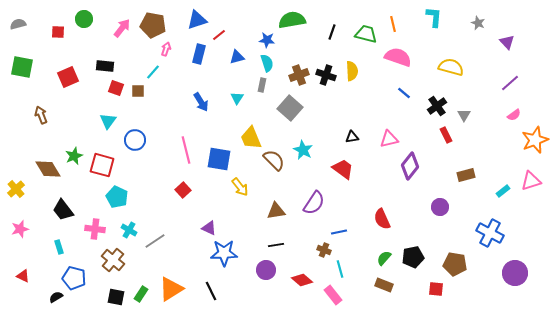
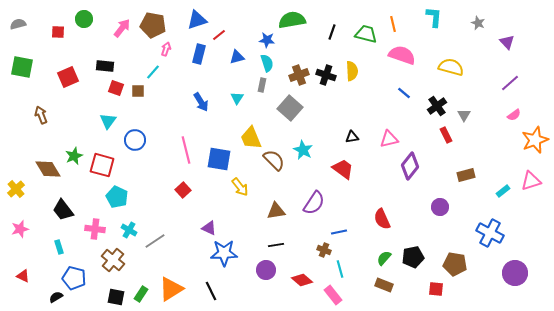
pink semicircle at (398, 57): moved 4 px right, 2 px up
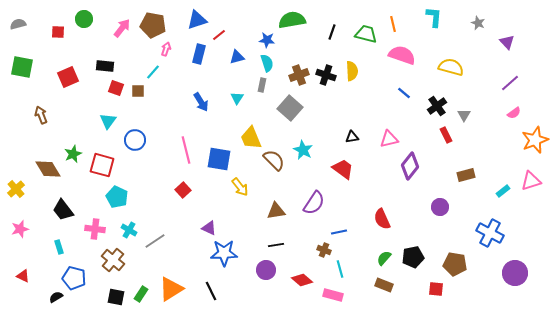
pink semicircle at (514, 115): moved 2 px up
green star at (74, 156): moved 1 px left, 2 px up
pink rectangle at (333, 295): rotated 36 degrees counterclockwise
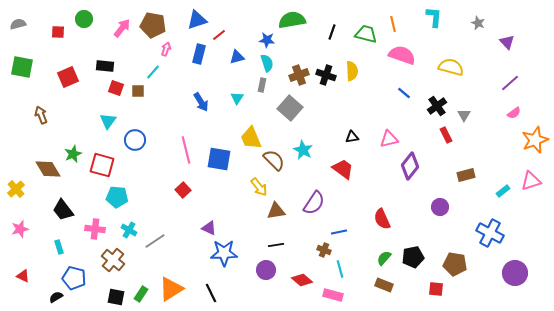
yellow arrow at (240, 187): moved 19 px right
cyan pentagon at (117, 197): rotated 20 degrees counterclockwise
black line at (211, 291): moved 2 px down
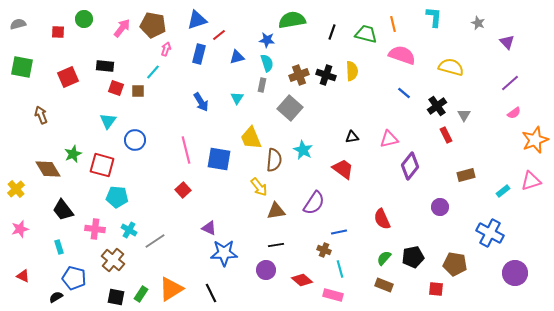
brown semicircle at (274, 160): rotated 50 degrees clockwise
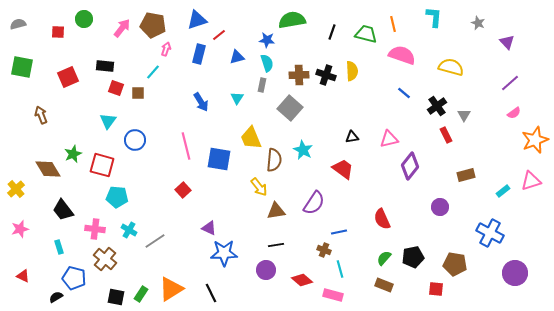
brown cross at (299, 75): rotated 18 degrees clockwise
brown square at (138, 91): moved 2 px down
pink line at (186, 150): moved 4 px up
brown cross at (113, 260): moved 8 px left, 1 px up
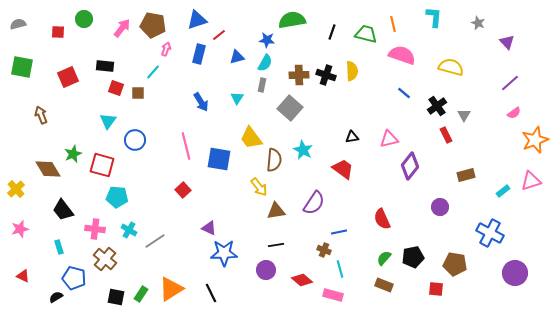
cyan semicircle at (267, 63): moved 2 px left; rotated 48 degrees clockwise
yellow trapezoid at (251, 138): rotated 15 degrees counterclockwise
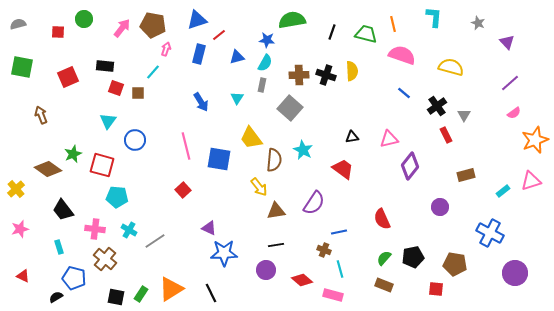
brown diamond at (48, 169): rotated 24 degrees counterclockwise
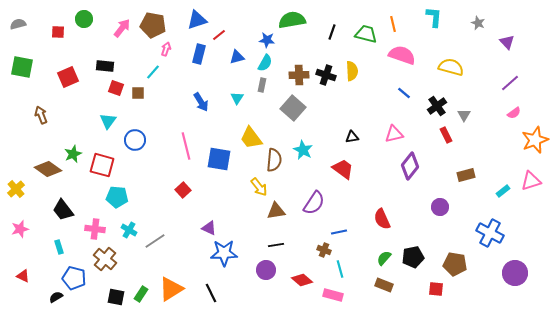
gray square at (290, 108): moved 3 px right
pink triangle at (389, 139): moved 5 px right, 5 px up
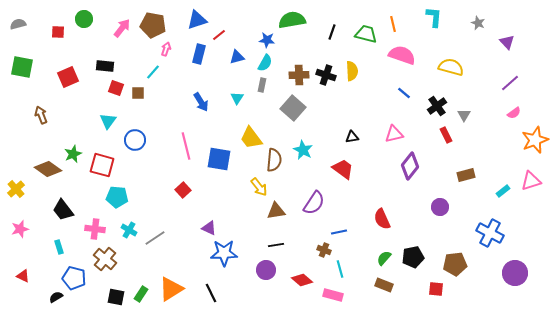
gray line at (155, 241): moved 3 px up
brown pentagon at (455, 264): rotated 15 degrees counterclockwise
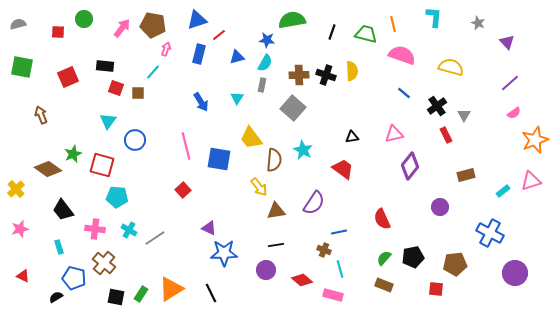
brown cross at (105, 259): moved 1 px left, 4 px down
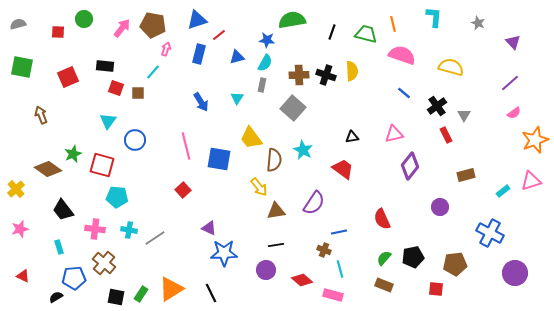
purple triangle at (507, 42): moved 6 px right
cyan cross at (129, 230): rotated 21 degrees counterclockwise
blue pentagon at (74, 278): rotated 20 degrees counterclockwise
